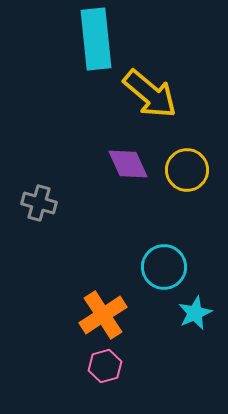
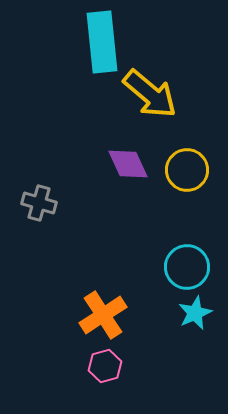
cyan rectangle: moved 6 px right, 3 px down
cyan circle: moved 23 px right
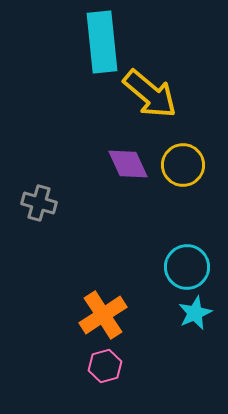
yellow circle: moved 4 px left, 5 px up
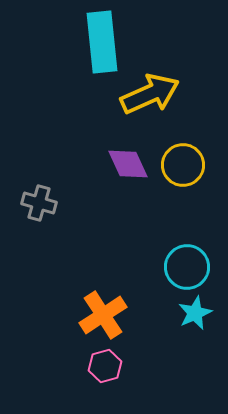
yellow arrow: rotated 64 degrees counterclockwise
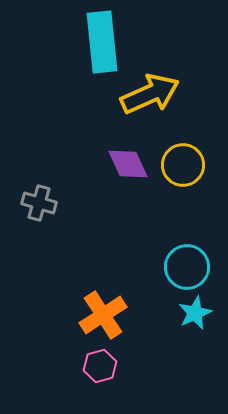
pink hexagon: moved 5 px left
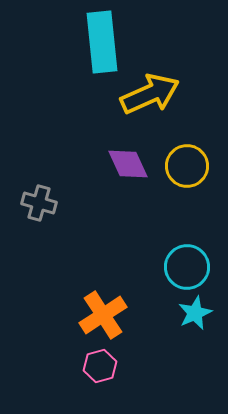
yellow circle: moved 4 px right, 1 px down
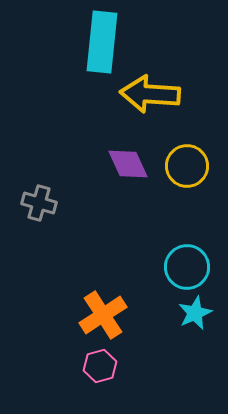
cyan rectangle: rotated 12 degrees clockwise
yellow arrow: rotated 152 degrees counterclockwise
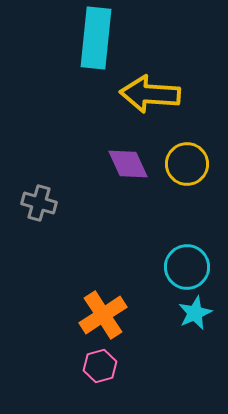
cyan rectangle: moved 6 px left, 4 px up
yellow circle: moved 2 px up
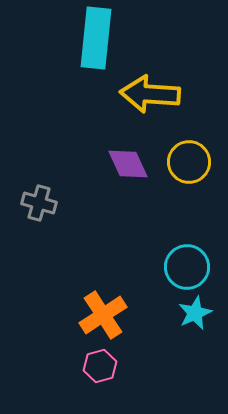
yellow circle: moved 2 px right, 2 px up
